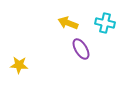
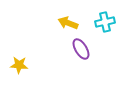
cyan cross: moved 1 px up; rotated 24 degrees counterclockwise
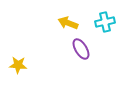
yellow star: moved 1 px left
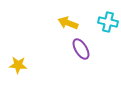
cyan cross: moved 3 px right; rotated 24 degrees clockwise
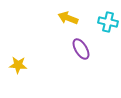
yellow arrow: moved 5 px up
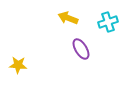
cyan cross: rotated 30 degrees counterclockwise
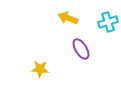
yellow star: moved 22 px right, 4 px down
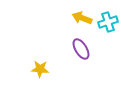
yellow arrow: moved 14 px right
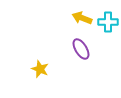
cyan cross: rotated 18 degrees clockwise
yellow star: rotated 18 degrees clockwise
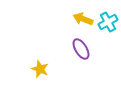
yellow arrow: moved 1 px right, 1 px down
cyan cross: rotated 30 degrees counterclockwise
